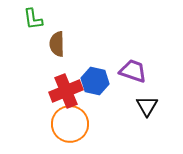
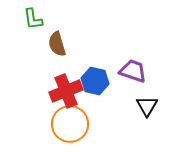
brown semicircle: rotated 15 degrees counterclockwise
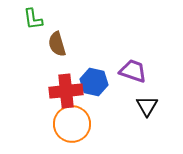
blue hexagon: moved 1 px left, 1 px down
red cross: rotated 16 degrees clockwise
orange circle: moved 2 px right
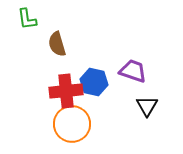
green L-shape: moved 6 px left
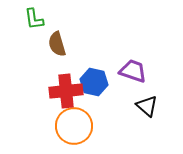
green L-shape: moved 7 px right
black triangle: rotated 20 degrees counterclockwise
orange circle: moved 2 px right, 2 px down
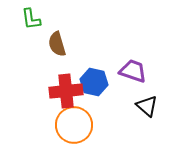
green L-shape: moved 3 px left
orange circle: moved 1 px up
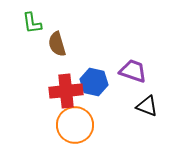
green L-shape: moved 1 px right, 4 px down
black triangle: rotated 20 degrees counterclockwise
orange circle: moved 1 px right
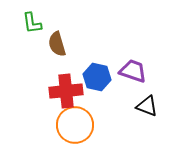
blue hexagon: moved 3 px right, 5 px up
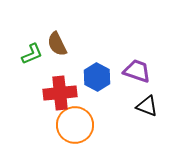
green L-shape: moved 31 px down; rotated 105 degrees counterclockwise
brown semicircle: rotated 10 degrees counterclockwise
purple trapezoid: moved 4 px right
blue hexagon: rotated 16 degrees clockwise
red cross: moved 6 px left, 2 px down
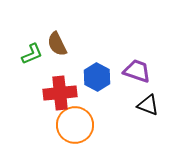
black triangle: moved 1 px right, 1 px up
